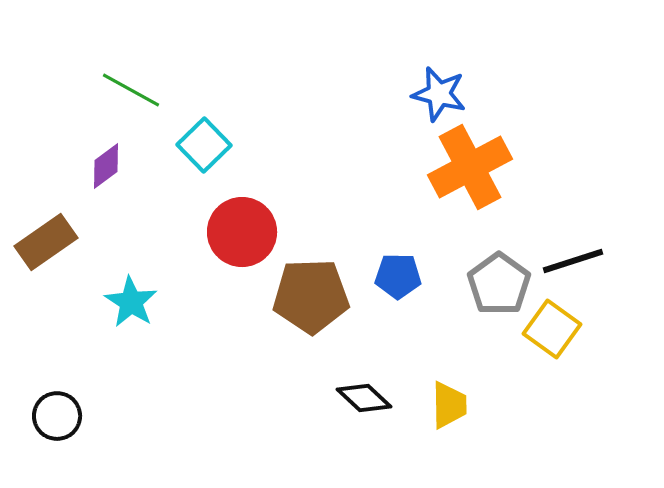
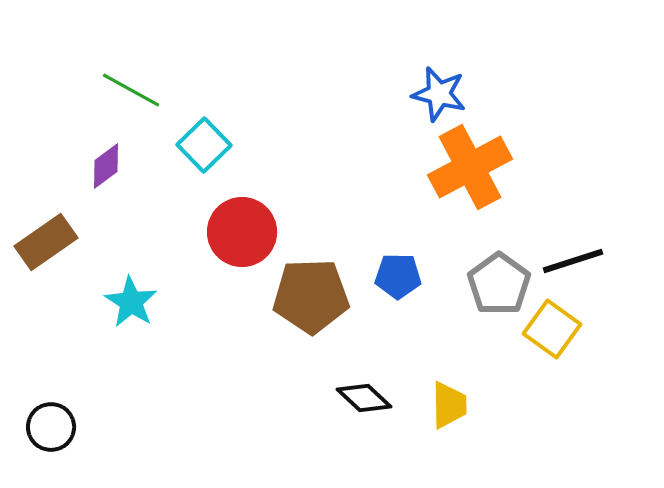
black circle: moved 6 px left, 11 px down
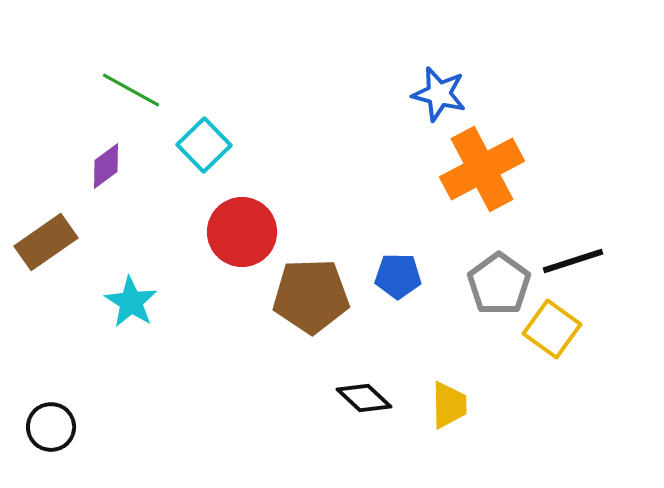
orange cross: moved 12 px right, 2 px down
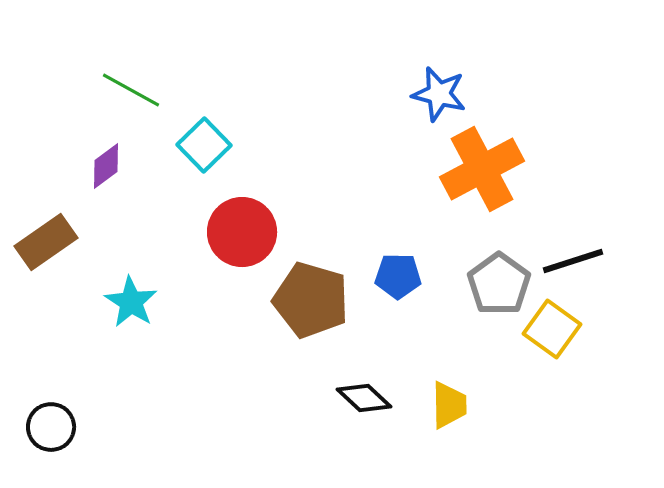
brown pentagon: moved 4 px down; rotated 18 degrees clockwise
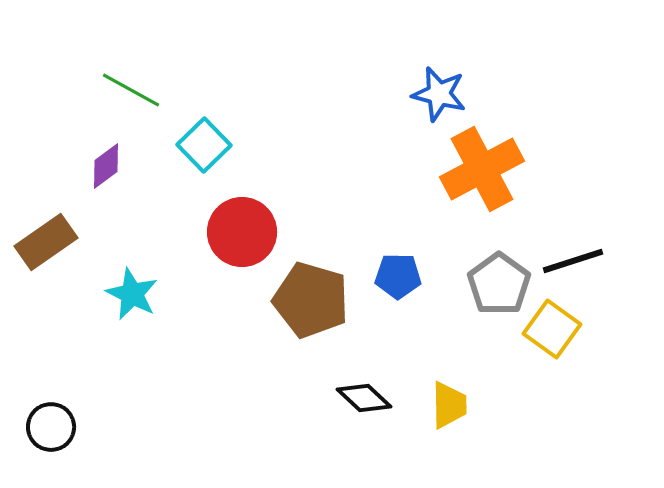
cyan star: moved 1 px right, 8 px up; rotated 6 degrees counterclockwise
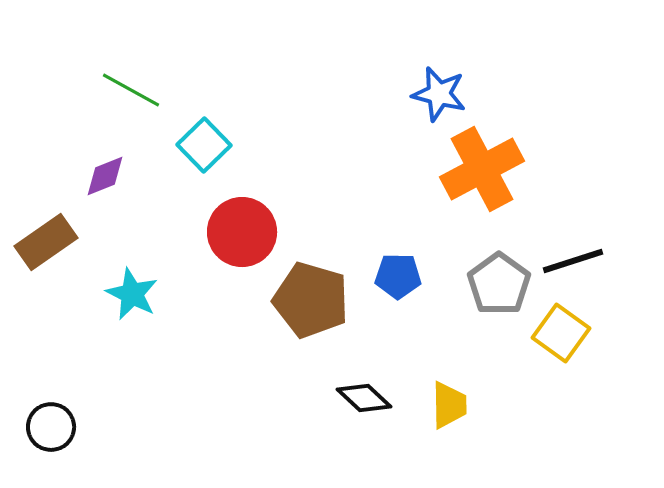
purple diamond: moved 1 px left, 10 px down; rotated 15 degrees clockwise
yellow square: moved 9 px right, 4 px down
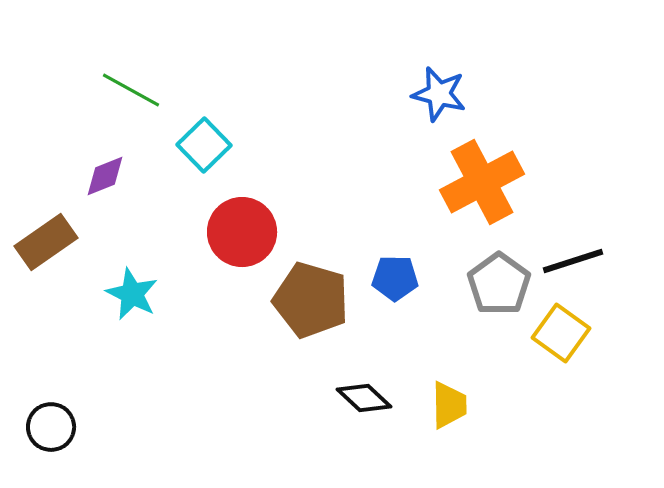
orange cross: moved 13 px down
blue pentagon: moved 3 px left, 2 px down
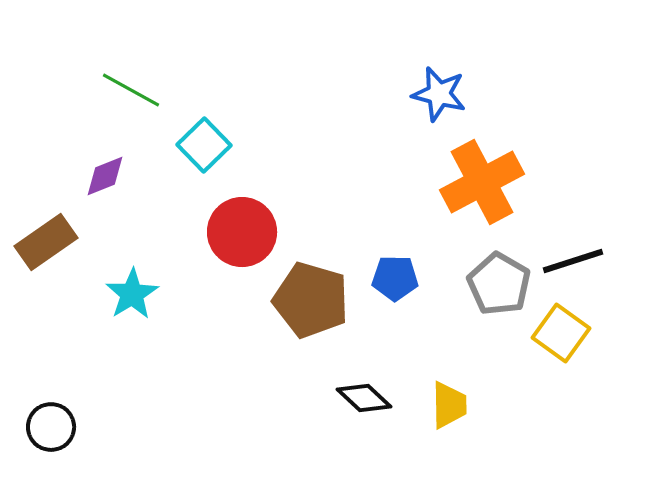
gray pentagon: rotated 6 degrees counterclockwise
cyan star: rotated 14 degrees clockwise
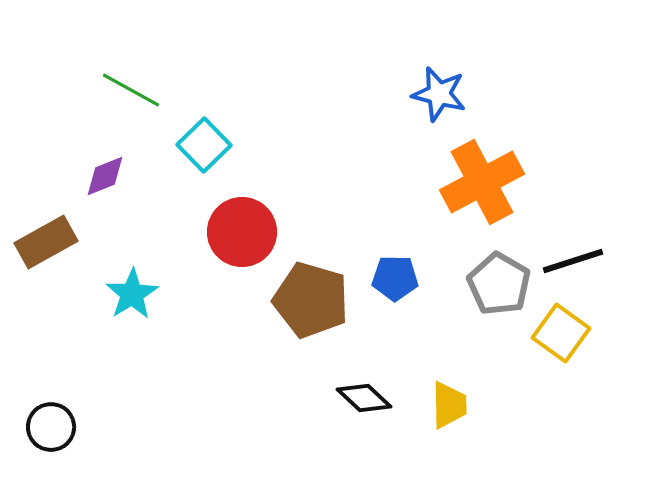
brown rectangle: rotated 6 degrees clockwise
